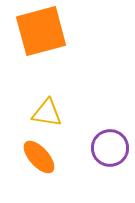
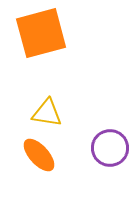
orange square: moved 2 px down
orange ellipse: moved 2 px up
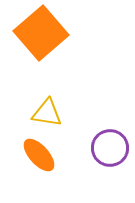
orange square: rotated 26 degrees counterclockwise
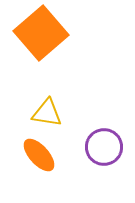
purple circle: moved 6 px left, 1 px up
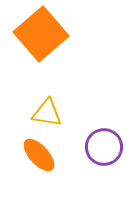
orange square: moved 1 px down
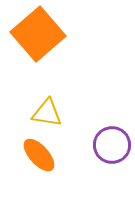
orange square: moved 3 px left
purple circle: moved 8 px right, 2 px up
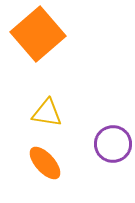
purple circle: moved 1 px right, 1 px up
orange ellipse: moved 6 px right, 8 px down
